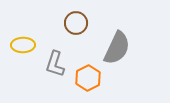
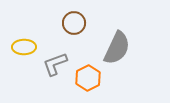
brown circle: moved 2 px left
yellow ellipse: moved 1 px right, 2 px down
gray L-shape: rotated 52 degrees clockwise
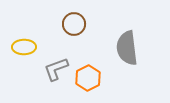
brown circle: moved 1 px down
gray semicircle: moved 10 px right; rotated 148 degrees clockwise
gray L-shape: moved 1 px right, 5 px down
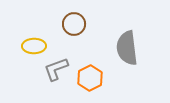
yellow ellipse: moved 10 px right, 1 px up
orange hexagon: moved 2 px right
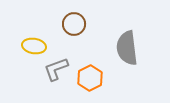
yellow ellipse: rotated 10 degrees clockwise
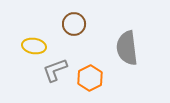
gray L-shape: moved 1 px left, 1 px down
